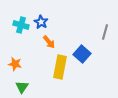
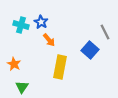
gray line: rotated 42 degrees counterclockwise
orange arrow: moved 2 px up
blue square: moved 8 px right, 4 px up
orange star: moved 1 px left; rotated 16 degrees clockwise
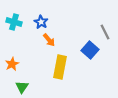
cyan cross: moved 7 px left, 3 px up
orange star: moved 2 px left; rotated 16 degrees clockwise
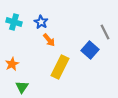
yellow rectangle: rotated 15 degrees clockwise
